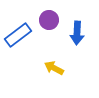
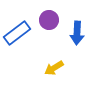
blue rectangle: moved 1 px left, 2 px up
yellow arrow: rotated 60 degrees counterclockwise
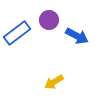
blue arrow: moved 3 px down; rotated 65 degrees counterclockwise
yellow arrow: moved 14 px down
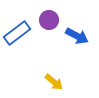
yellow arrow: rotated 108 degrees counterclockwise
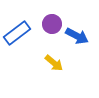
purple circle: moved 3 px right, 4 px down
yellow arrow: moved 19 px up
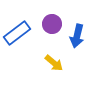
blue arrow: rotated 75 degrees clockwise
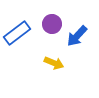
blue arrow: rotated 30 degrees clockwise
yellow arrow: rotated 18 degrees counterclockwise
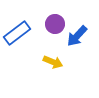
purple circle: moved 3 px right
yellow arrow: moved 1 px left, 1 px up
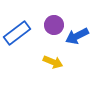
purple circle: moved 1 px left, 1 px down
blue arrow: rotated 20 degrees clockwise
